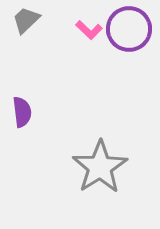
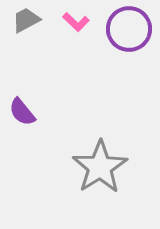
gray trapezoid: rotated 16 degrees clockwise
pink L-shape: moved 13 px left, 8 px up
purple semicircle: rotated 148 degrees clockwise
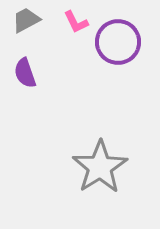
pink L-shape: rotated 20 degrees clockwise
purple circle: moved 11 px left, 13 px down
purple semicircle: moved 3 px right, 39 px up; rotated 20 degrees clockwise
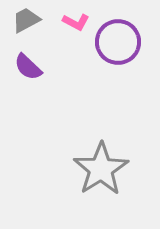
pink L-shape: rotated 36 degrees counterclockwise
purple semicircle: moved 3 px right, 6 px up; rotated 28 degrees counterclockwise
gray star: moved 1 px right, 2 px down
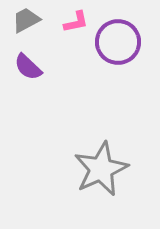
pink L-shape: rotated 40 degrees counterclockwise
gray star: rotated 8 degrees clockwise
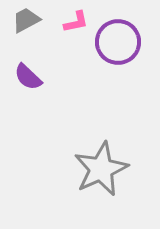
purple semicircle: moved 10 px down
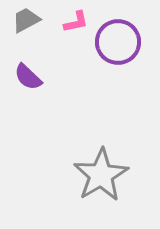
gray star: moved 6 px down; rotated 6 degrees counterclockwise
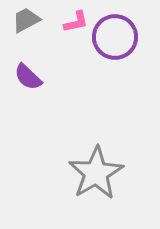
purple circle: moved 3 px left, 5 px up
gray star: moved 5 px left, 2 px up
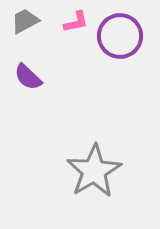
gray trapezoid: moved 1 px left, 1 px down
purple circle: moved 5 px right, 1 px up
gray star: moved 2 px left, 2 px up
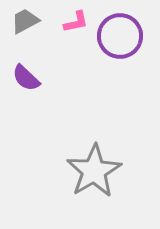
purple semicircle: moved 2 px left, 1 px down
